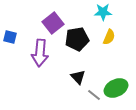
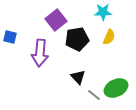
purple square: moved 3 px right, 3 px up
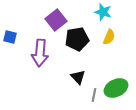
cyan star: rotated 18 degrees clockwise
gray line: rotated 64 degrees clockwise
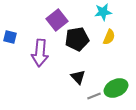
cyan star: rotated 24 degrees counterclockwise
purple square: moved 1 px right
gray line: moved 1 px down; rotated 56 degrees clockwise
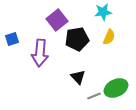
blue square: moved 2 px right, 2 px down; rotated 32 degrees counterclockwise
